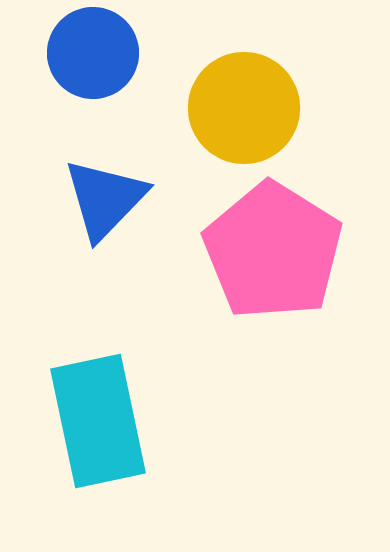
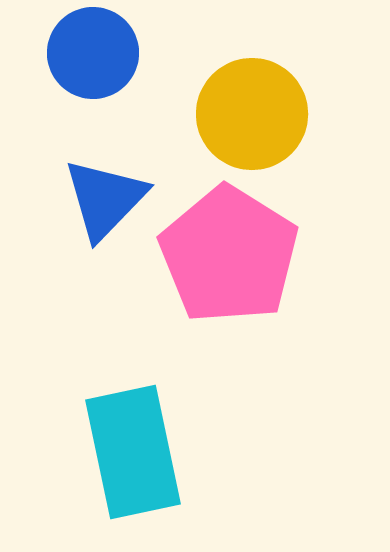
yellow circle: moved 8 px right, 6 px down
pink pentagon: moved 44 px left, 4 px down
cyan rectangle: moved 35 px right, 31 px down
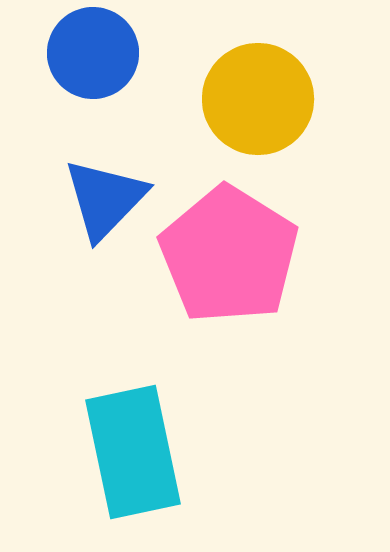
yellow circle: moved 6 px right, 15 px up
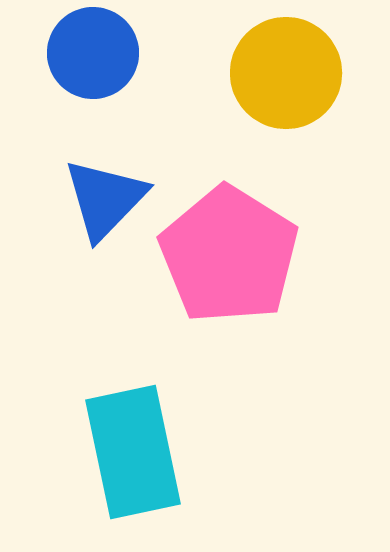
yellow circle: moved 28 px right, 26 px up
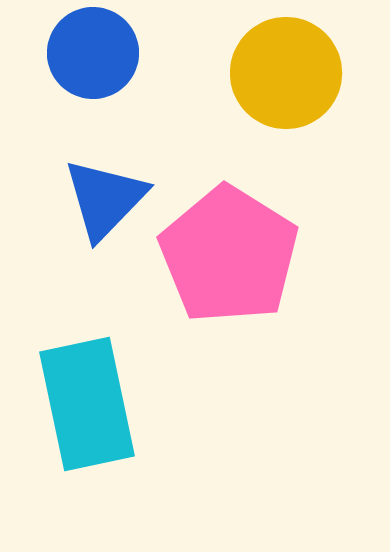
cyan rectangle: moved 46 px left, 48 px up
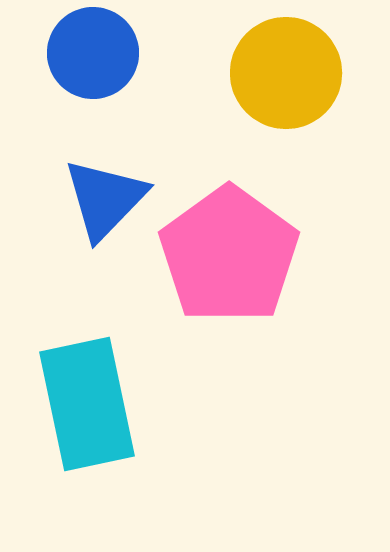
pink pentagon: rotated 4 degrees clockwise
